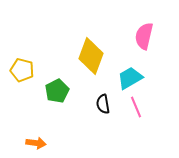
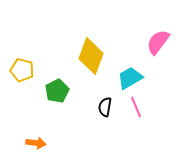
pink semicircle: moved 14 px right, 6 px down; rotated 24 degrees clockwise
black semicircle: moved 2 px right, 3 px down; rotated 18 degrees clockwise
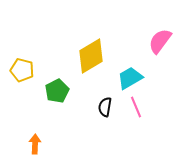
pink semicircle: moved 2 px right, 1 px up
yellow diamond: rotated 39 degrees clockwise
orange arrow: moved 1 px left, 1 px down; rotated 96 degrees counterclockwise
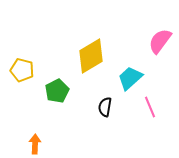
cyan trapezoid: rotated 12 degrees counterclockwise
pink line: moved 14 px right
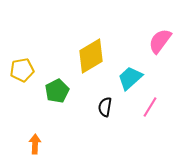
yellow pentagon: rotated 25 degrees counterclockwise
pink line: rotated 55 degrees clockwise
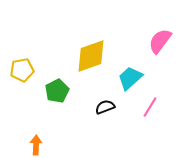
yellow diamond: rotated 12 degrees clockwise
black semicircle: rotated 60 degrees clockwise
orange arrow: moved 1 px right, 1 px down
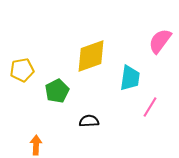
cyan trapezoid: rotated 140 degrees clockwise
black semicircle: moved 16 px left, 14 px down; rotated 18 degrees clockwise
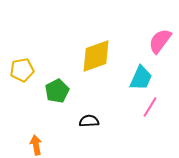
yellow diamond: moved 5 px right
cyan trapezoid: moved 11 px right; rotated 16 degrees clockwise
orange arrow: rotated 12 degrees counterclockwise
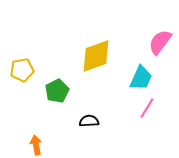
pink semicircle: moved 1 px down
pink line: moved 3 px left, 1 px down
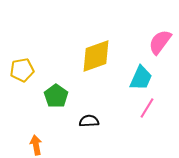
green pentagon: moved 1 px left, 5 px down; rotated 10 degrees counterclockwise
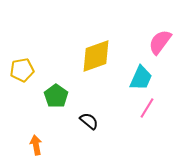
black semicircle: rotated 42 degrees clockwise
